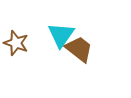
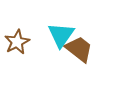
brown star: moved 1 px right, 1 px up; rotated 25 degrees clockwise
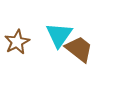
cyan triangle: moved 2 px left
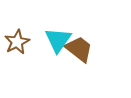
cyan triangle: moved 1 px left, 5 px down
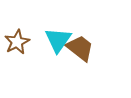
brown trapezoid: moved 1 px right, 1 px up
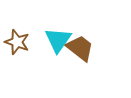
brown star: rotated 25 degrees counterclockwise
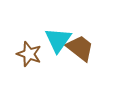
brown star: moved 12 px right, 12 px down
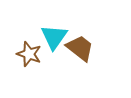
cyan triangle: moved 4 px left, 3 px up
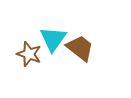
cyan triangle: moved 1 px left, 2 px down
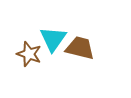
brown trapezoid: rotated 24 degrees counterclockwise
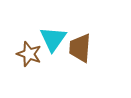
brown trapezoid: rotated 100 degrees counterclockwise
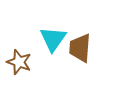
brown star: moved 10 px left, 8 px down
